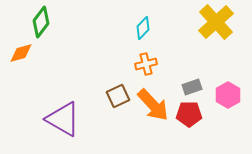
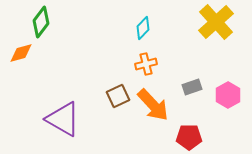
red pentagon: moved 23 px down
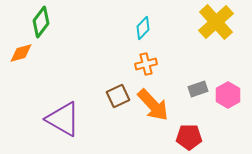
gray rectangle: moved 6 px right, 2 px down
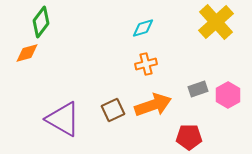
cyan diamond: rotated 30 degrees clockwise
orange diamond: moved 6 px right
brown square: moved 5 px left, 14 px down
orange arrow: rotated 66 degrees counterclockwise
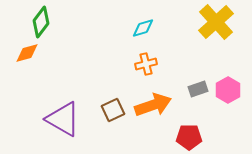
pink hexagon: moved 5 px up
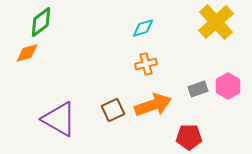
green diamond: rotated 16 degrees clockwise
pink hexagon: moved 4 px up
purple triangle: moved 4 px left
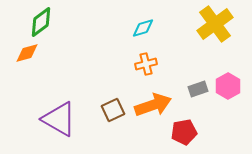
yellow cross: moved 1 px left, 2 px down; rotated 6 degrees clockwise
red pentagon: moved 5 px left, 5 px up; rotated 10 degrees counterclockwise
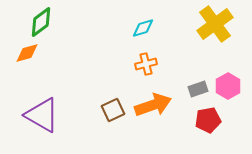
purple triangle: moved 17 px left, 4 px up
red pentagon: moved 24 px right, 12 px up
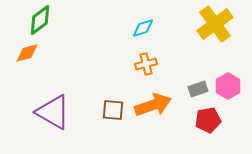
green diamond: moved 1 px left, 2 px up
brown square: rotated 30 degrees clockwise
purple triangle: moved 11 px right, 3 px up
